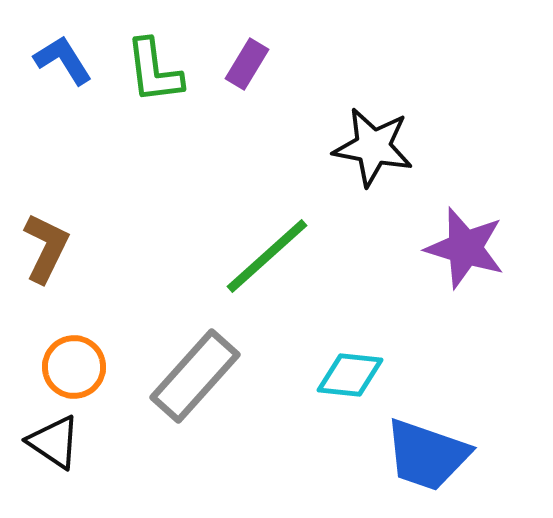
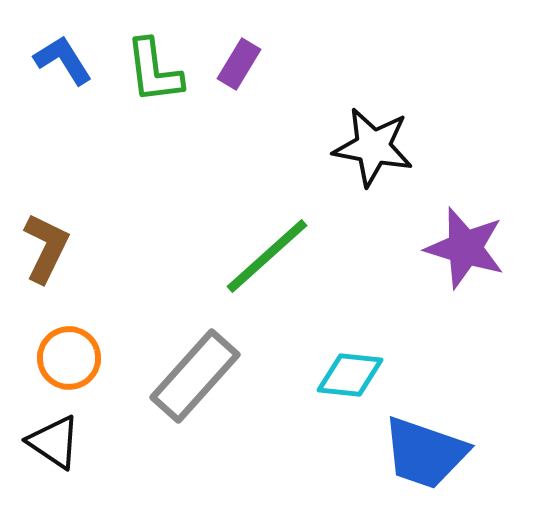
purple rectangle: moved 8 px left
orange circle: moved 5 px left, 9 px up
blue trapezoid: moved 2 px left, 2 px up
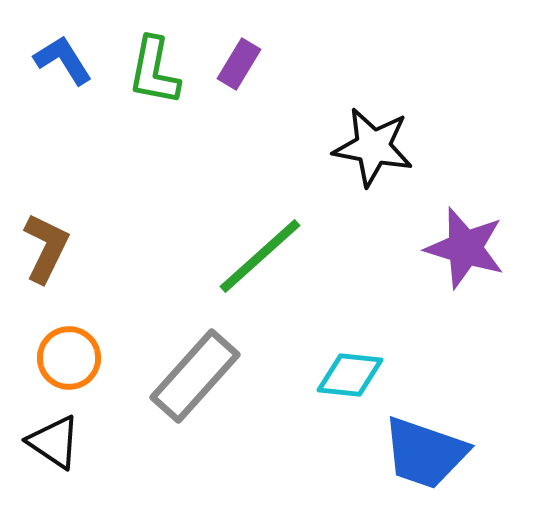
green L-shape: rotated 18 degrees clockwise
green line: moved 7 px left
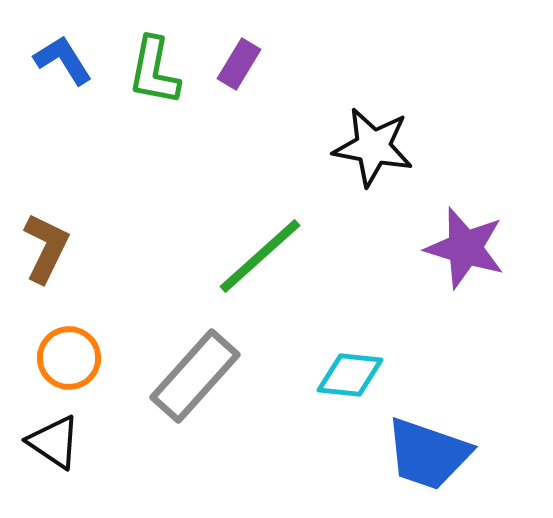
blue trapezoid: moved 3 px right, 1 px down
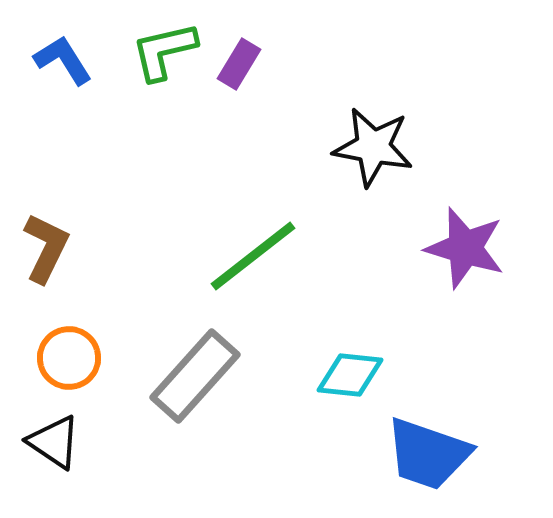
green L-shape: moved 10 px right, 20 px up; rotated 66 degrees clockwise
green line: moved 7 px left; rotated 4 degrees clockwise
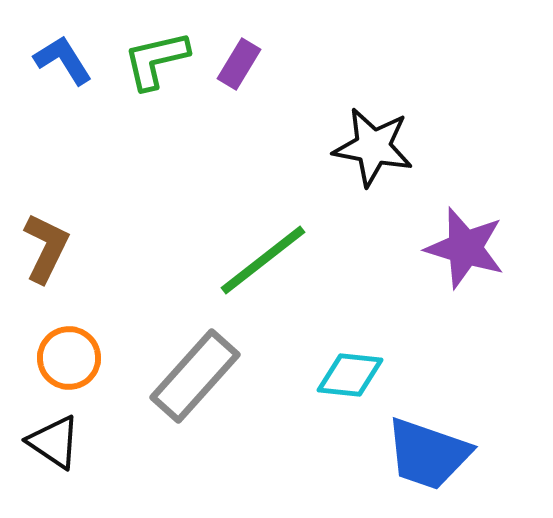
green L-shape: moved 8 px left, 9 px down
green line: moved 10 px right, 4 px down
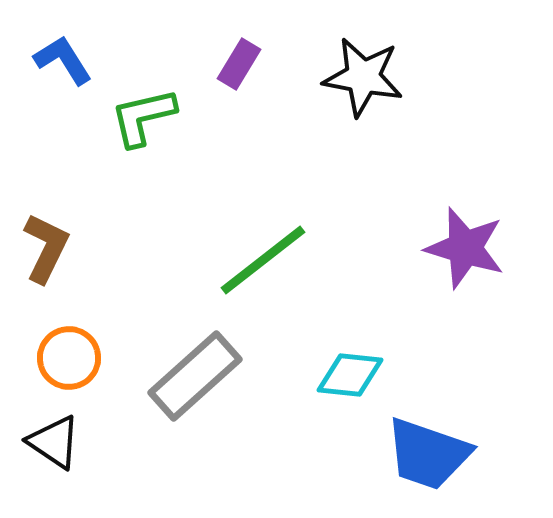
green L-shape: moved 13 px left, 57 px down
black star: moved 10 px left, 70 px up
gray rectangle: rotated 6 degrees clockwise
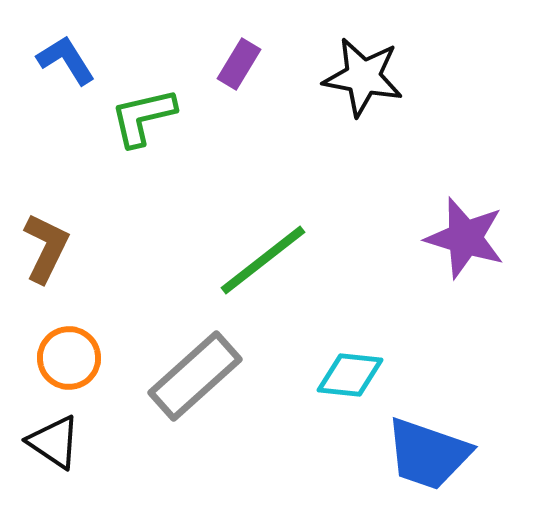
blue L-shape: moved 3 px right
purple star: moved 10 px up
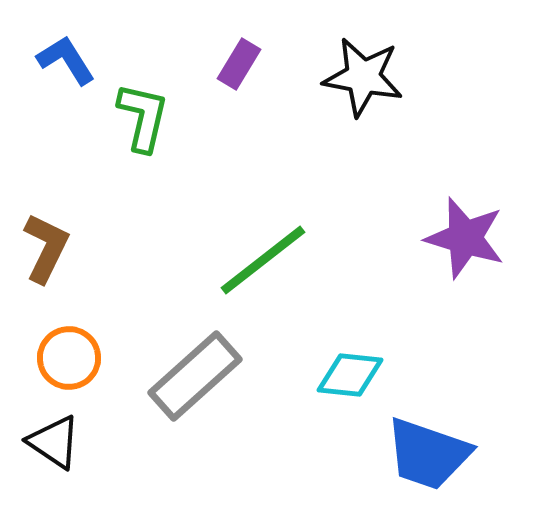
green L-shape: rotated 116 degrees clockwise
